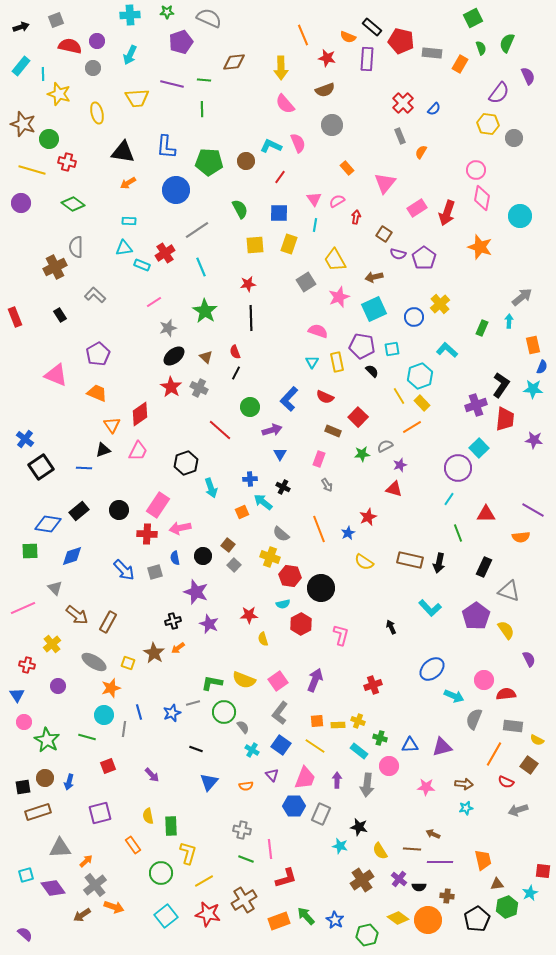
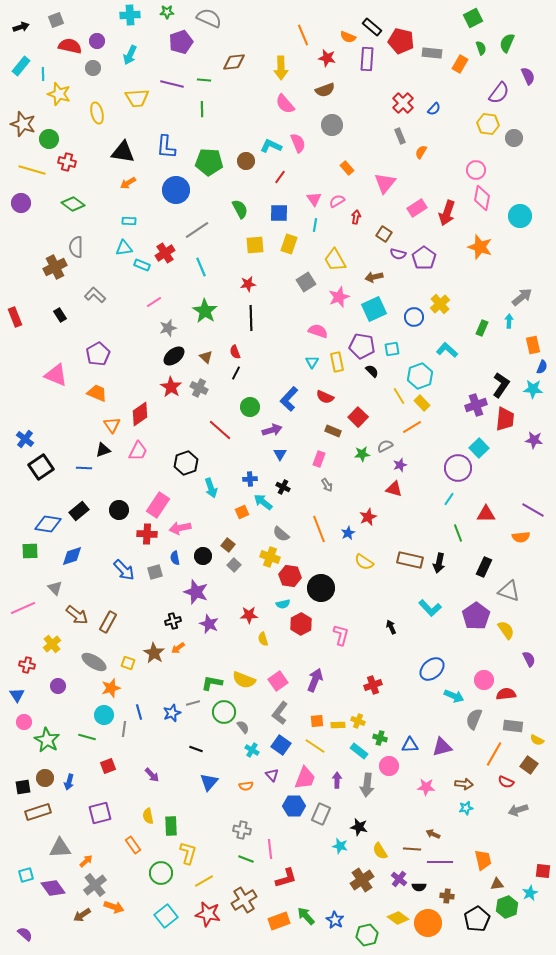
orange circle at (428, 920): moved 3 px down
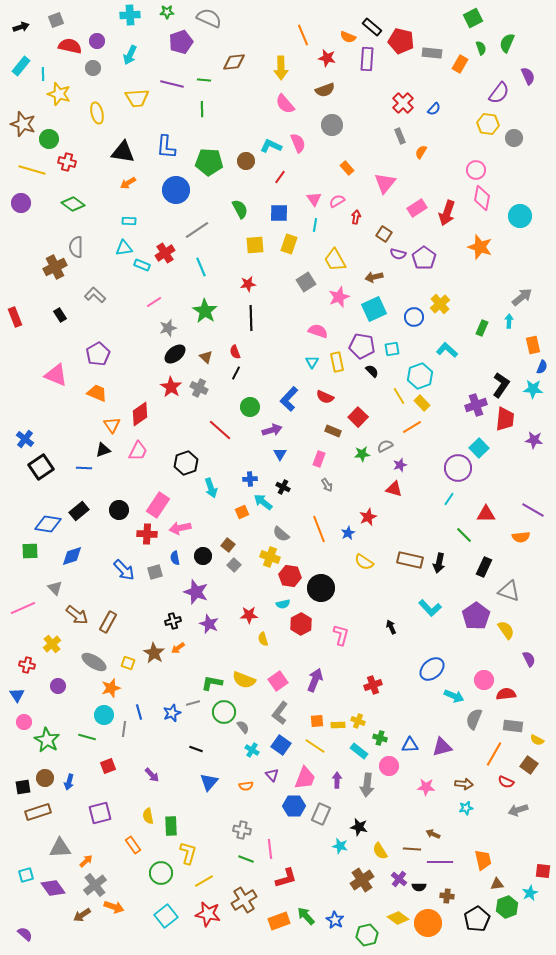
black ellipse at (174, 356): moved 1 px right, 2 px up
green line at (458, 533): moved 6 px right, 2 px down; rotated 24 degrees counterclockwise
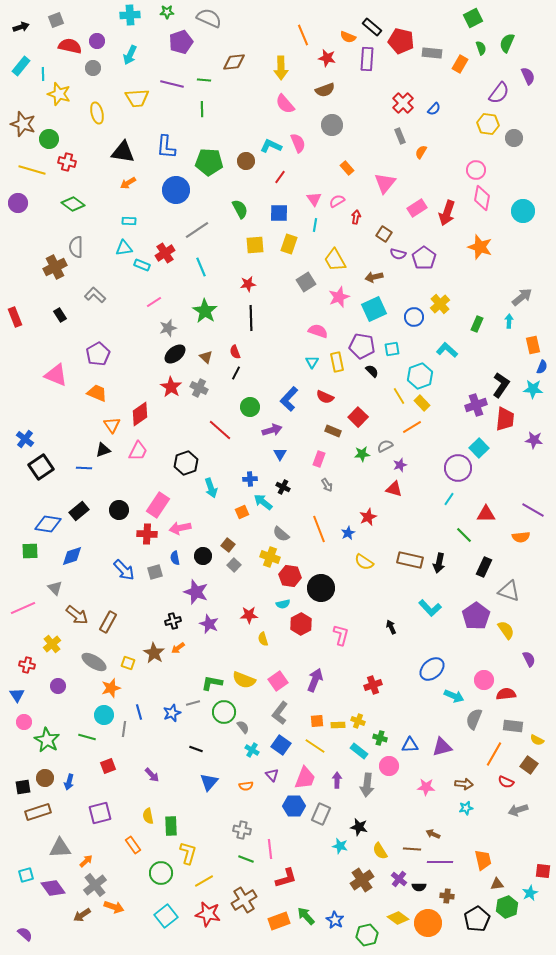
purple circle at (21, 203): moved 3 px left
cyan circle at (520, 216): moved 3 px right, 5 px up
green rectangle at (482, 328): moved 5 px left, 4 px up
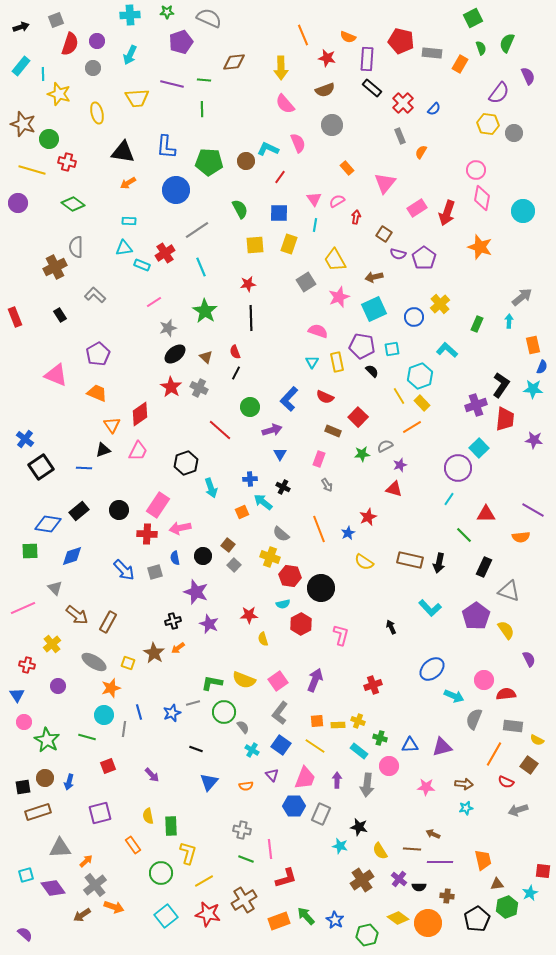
black rectangle at (372, 27): moved 61 px down
red semicircle at (70, 46): moved 2 px up; rotated 95 degrees clockwise
gray circle at (514, 138): moved 5 px up
cyan L-shape at (271, 146): moved 3 px left, 3 px down
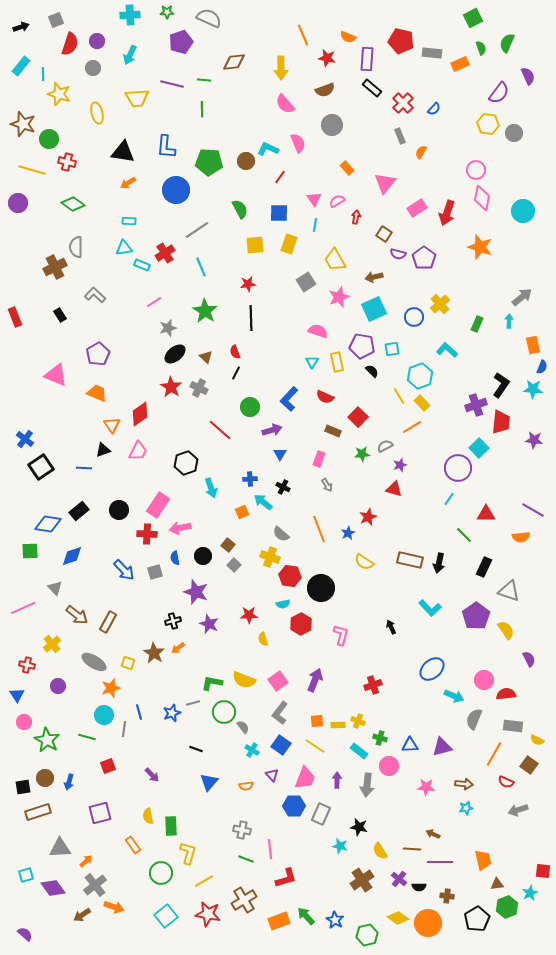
orange rectangle at (460, 64): rotated 36 degrees clockwise
red trapezoid at (505, 419): moved 4 px left, 3 px down
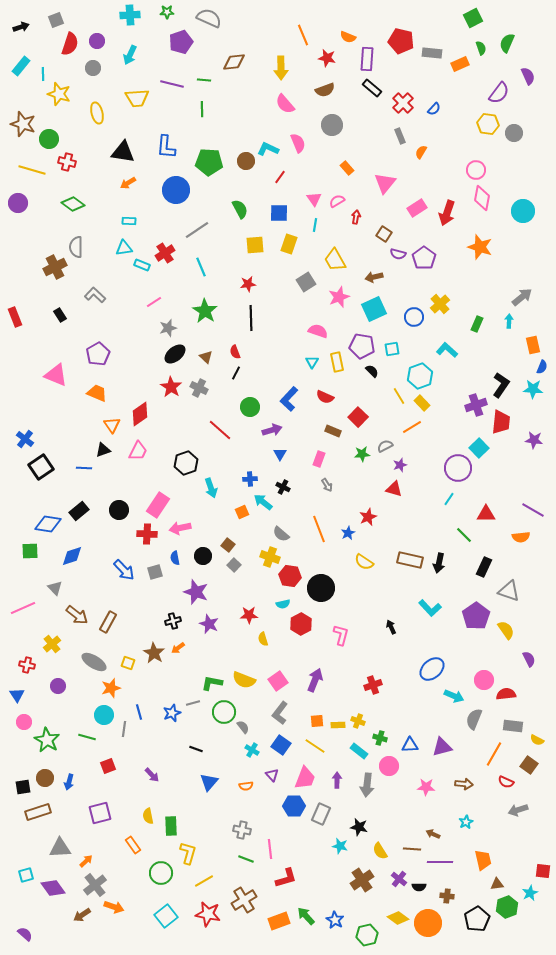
cyan star at (466, 808): moved 14 px down; rotated 16 degrees counterclockwise
